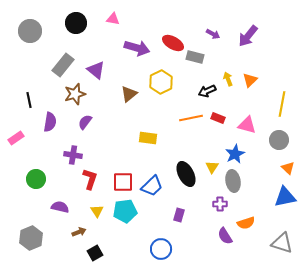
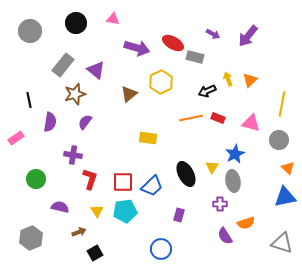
pink triangle at (247, 125): moved 4 px right, 2 px up
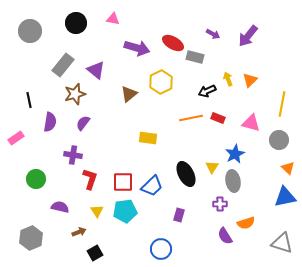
purple semicircle at (85, 122): moved 2 px left, 1 px down
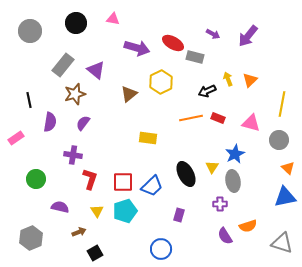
cyan pentagon at (125, 211): rotated 10 degrees counterclockwise
orange semicircle at (246, 223): moved 2 px right, 3 px down
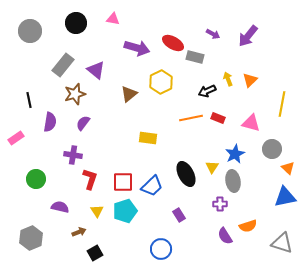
gray circle at (279, 140): moved 7 px left, 9 px down
purple rectangle at (179, 215): rotated 48 degrees counterclockwise
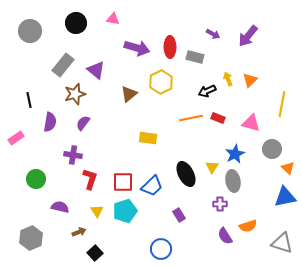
red ellipse at (173, 43): moved 3 px left, 4 px down; rotated 60 degrees clockwise
black square at (95, 253): rotated 14 degrees counterclockwise
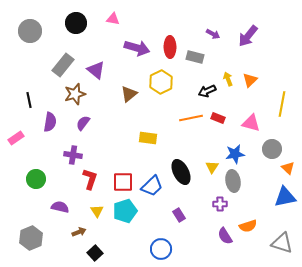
blue star at (235, 154): rotated 18 degrees clockwise
black ellipse at (186, 174): moved 5 px left, 2 px up
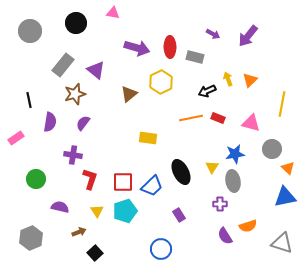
pink triangle at (113, 19): moved 6 px up
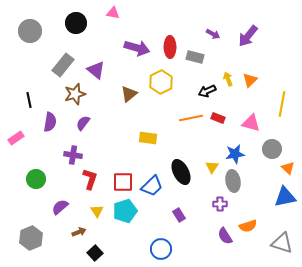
purple semicircle at (60, 207): rotated 54 degrees counterclockwise
